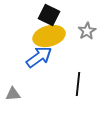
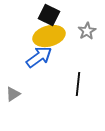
gray triangle: rotated 28 degrees counterclockwise
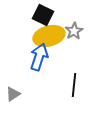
black square: moved 6 px left
gray star: moved 13 px left
blue arrow: rotated 36 degrees counterclockwise
black line: moved 4 px left, 1 px down
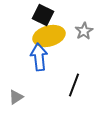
gray star: moved 10 px right
blue arrow: rotated 24 degrees counterclockwise
black line: rotated 15 degrees clockwise
gray triangle: moved 3 px right, 3 px down
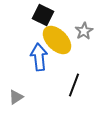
yellow ellipse: moved 8 px right, 4 px down; rotated 60 degrees clockwise
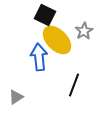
black square: moved 2 px right
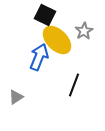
blue arrow: rotated 28 degrees clockwise
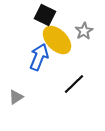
black line: moved 1 px up; rotated 25 degrees clockwise
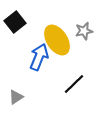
black square: moved 30 px left, 7 px down; rotated 25 degrees clockwise
gray star: rotated 18 degrees clockwise
yellow ellipse: rotated 12 degrees clockwise
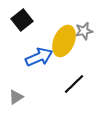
black square: moved 7 px right, 2 px up
yellow ellipse: moved 7 px right, 1 px down; rotated 56 degrees clockwise
blue arrow: rotated 44 degrees clockwise
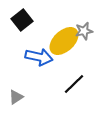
yellow ellipse: rotated 24 degrees clockwise
blue arrow: rotated 36 degrees clockwise
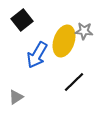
gray star: rotated 18 degrees clockwise
yellow ellipse: rotated 28 degrees counterclockwise
blue arrow: moved 2 px left, 2 px up; rotated 108 degrees clockwise
black line: moved 2 px up
